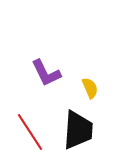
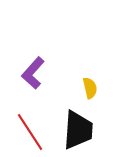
purple L-shape: moved 13 px left; rotated 68 degrees clockwise
yellow semicircle: rotated 10 degrees clockwise
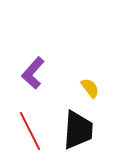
yellow semicircle: rotated 25 degrees counterclockwise
red line: moved 1 px up; rotated 6 degrees clockwise
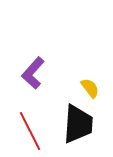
black trapezoid: moved 6 px up
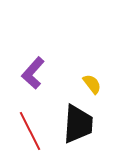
yellow semicircle: moved 2 px right, 4 px up
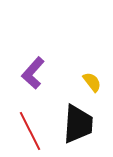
yellow semicircle: moved 2 px up
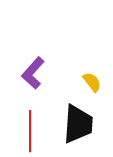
red line: rotated 27 degrees clockwise
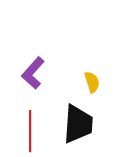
yellow semicircle: rotated 20 degrees clockwise
